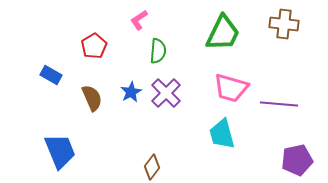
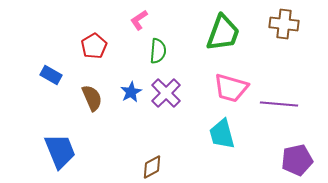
green trapezoid: rotated 6 degrees counterclockwise
brown diamond: rotated 25 degrees clockwise
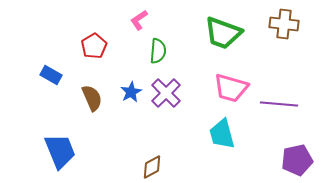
green trapezoid: rotated 90 degrees clockwise
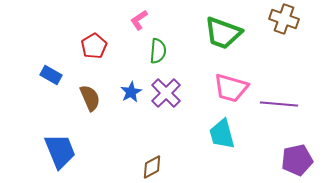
brown cross: moved 5 px up; rotated 12 degrees clockwise
brown semicircle: moved 2 px left
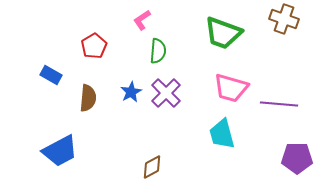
pink L-shape: moved 3 px right
brown semicircle: moved 2 px left; rotated 28 degrees clockwise
blue trapezoid: rotated 84 degrees clockwise
purple pentagon: moved 2 px up; rotated 12 degrees clockwise
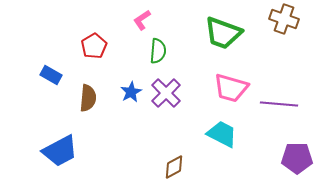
cyan trapezoid: rotated 132 degrees clockwise
brown diamond: moved 22 px right
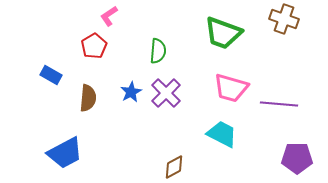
pink L-shape: moved 33 px left, 4 px up
blue trapezoid: moved 5 px right, 2 px down
